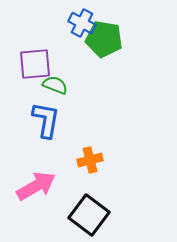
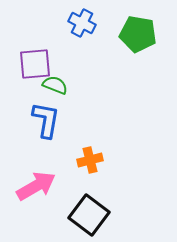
green pentagon: moved 34 px right, 5 px up
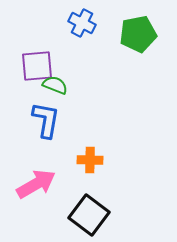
green pentagon: rotated 21 degrees counterclockwise
purple square: moved 2 px right, 2 px down
orange cross: rotated 15 degrees clockwise
pink arrow: moved 2 px up
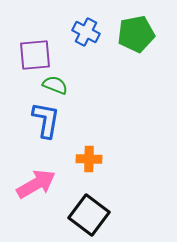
blue cross: moved 4 px right, 9 px down
green pentagon: moved 2 px left
purple square: moved 2 px left, 11 px up
orange cross: moved 1 px left, 1 px up
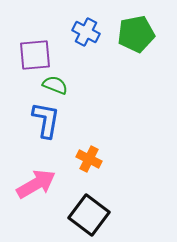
orange cross: rotated 25 degrees clockwise
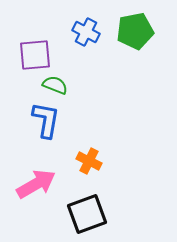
green pentagon: moved 1 px left, 3 px up
orange cross: moved 2 px down
black square: moved 2 px left, 1 px up; rotated 33 degrees clockwise
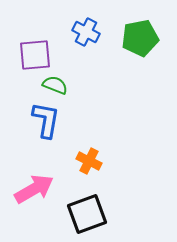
green pentagon: moved 5 px right, 7 px down
pink arrow: moved 2 px left, 5 px down
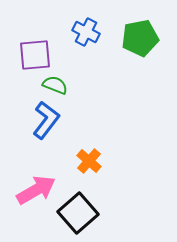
blue L-shape: rotated 27 degrees clockwise
orange cross: rotated 15 degrees clockwise
pink arrow: moved 2 px right, 1 px down
black square: moved 9 px left, 1 px up; rotated 21 degrees counterclockwise
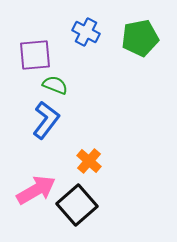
black square: moved 1 px left, 8 px up
